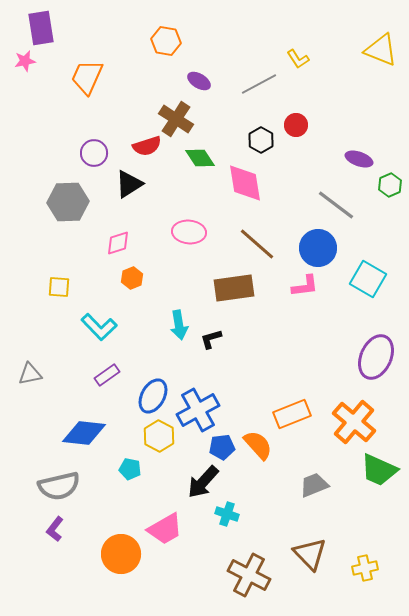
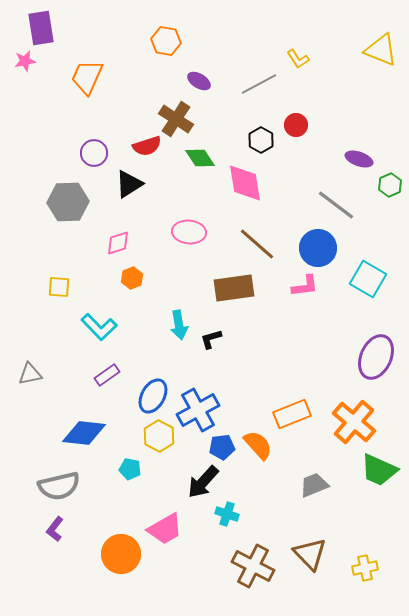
brown cross at (249, 575): moved 4 px right, 9 px up
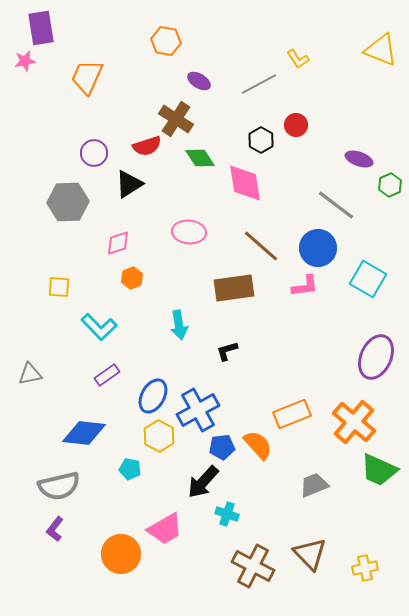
brown line at (257, 244): moved 4 px right, 2 px down
black L-shape at (211, 339): moved 16 px right, 12 px down
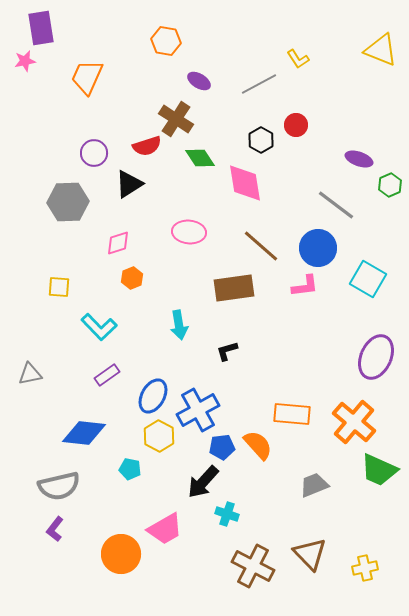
orange rectangle at (292, 414): rotated 27 degrees clockwise
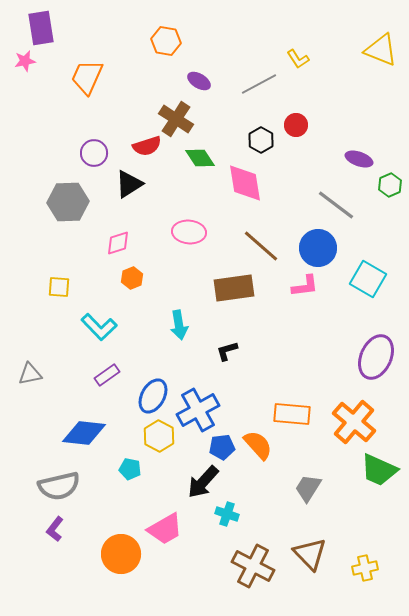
gray trapezoid at (314, 485): moved 6 px left, 3 px down; rotated 36 degrees counterclockwise
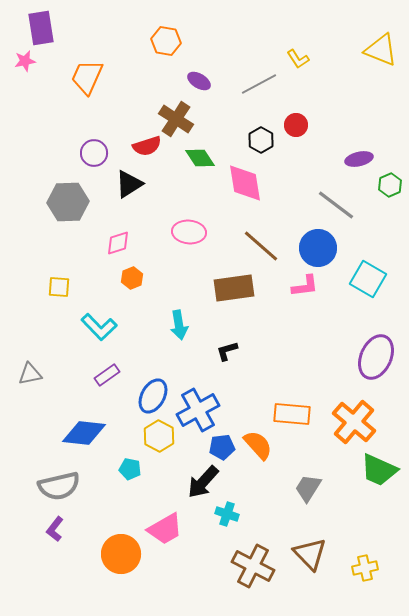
purple ellipse at (359, 159): rotated 32 degrees counterclockwise
